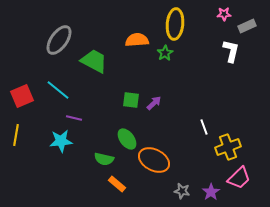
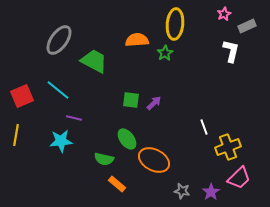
pink star: rotated 24 degrees counterclockwise
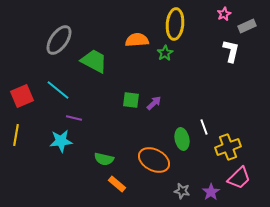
green ellipse: moved 55 px right; rotated 25 degrees clockwise
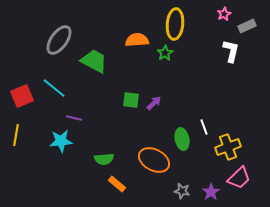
cyan line: moved 4 px left, 2 px up
green semicircle: rotated 18 degrees counterclockwise
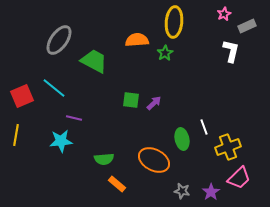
yellow ellipse: moved 1 px left, 2 px up
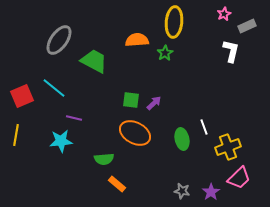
orange ellipse: moved 19 px left, 27 px up
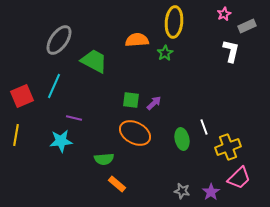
cyan line: moved 2 px up; rotated 75 degrees clockwise
